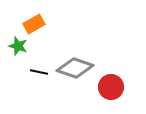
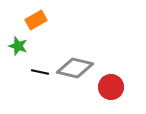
orange rectangle: moved 2 px right, 4 px up
gray diamond: rotated 6 degrees counterclockwise
black line: moved 1 px right
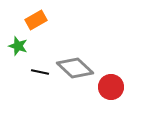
gray diamond: rotated 30 degrees clockwise
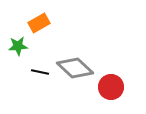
orange rectangle: moved 3 px right, 3 px down
green star: rotated 24 degrees counterclockwise
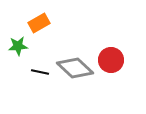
red circle: moved 27 px up
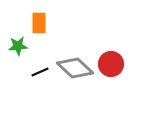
orange rectangle: rotated 60 degrees counterclockwise
red circle: moved 4 px down
black line: rotated 36 degrees counterclockwise
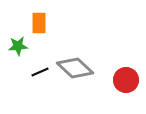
red circle: moved 15 px right, 16 px down
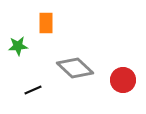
orange rectangle: moved 7 px right
black line: moved 7 px left, 18 px down
red circle: moved 3 px left
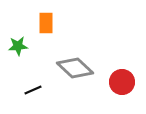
red circle: moved 1 px left, 2 px down
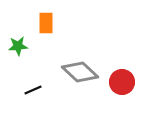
gray diamond: moved 5 px right, 4 px down
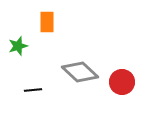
orange rectangle: moved 1 px right, 1 px up
green star: rotated 12 degrees counterclockwise
black line: rotated 18 degrees clockwise
